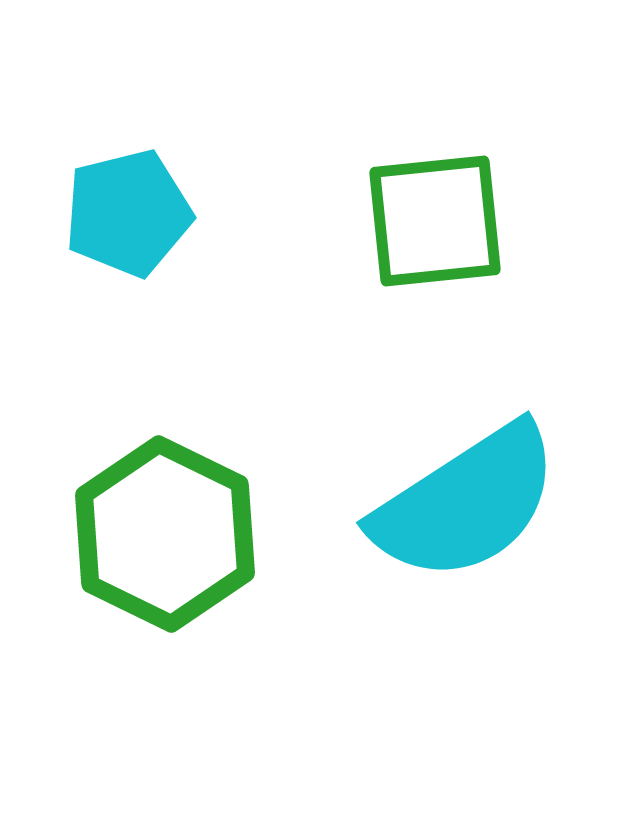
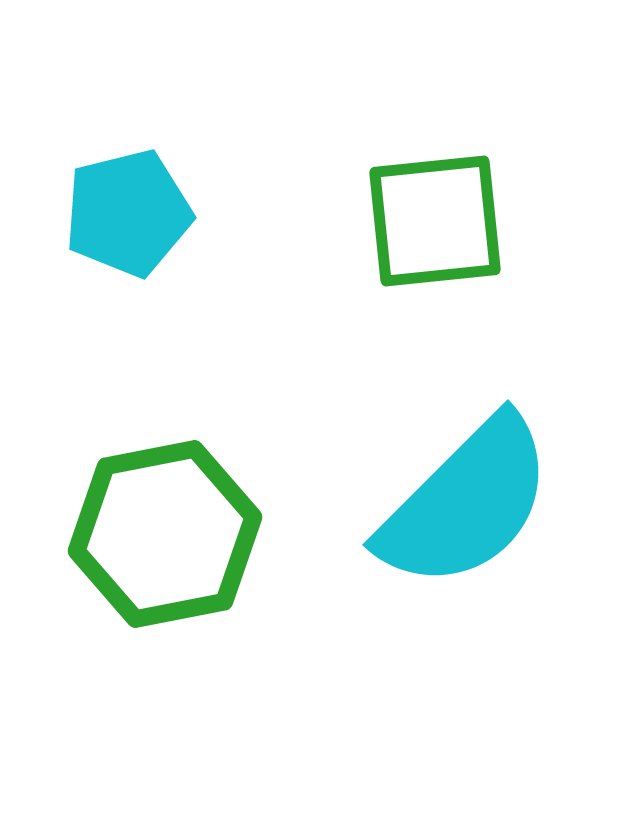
cyan semicircle: rotated 12 degrees counterclockwise
green hexagon: rotated 23 degrees clockwise
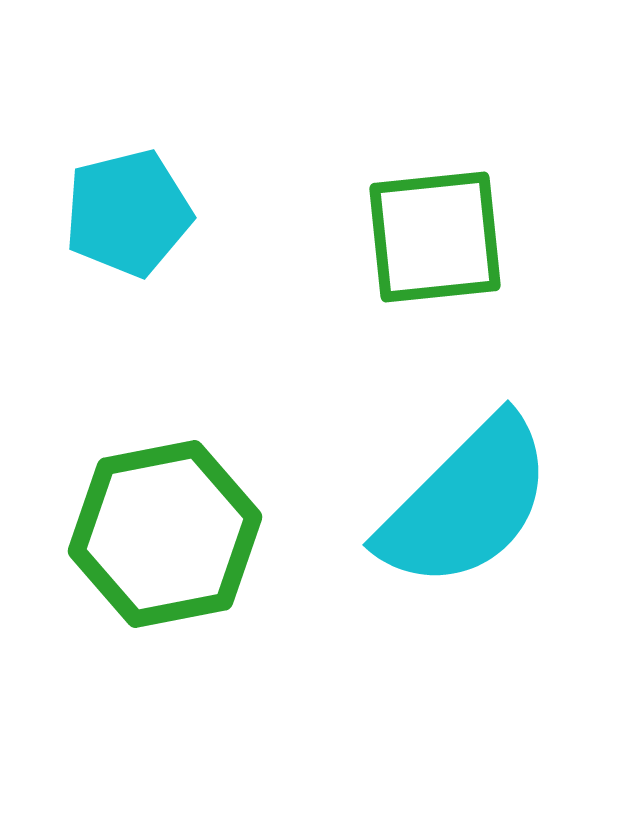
green square: moved 16 px down
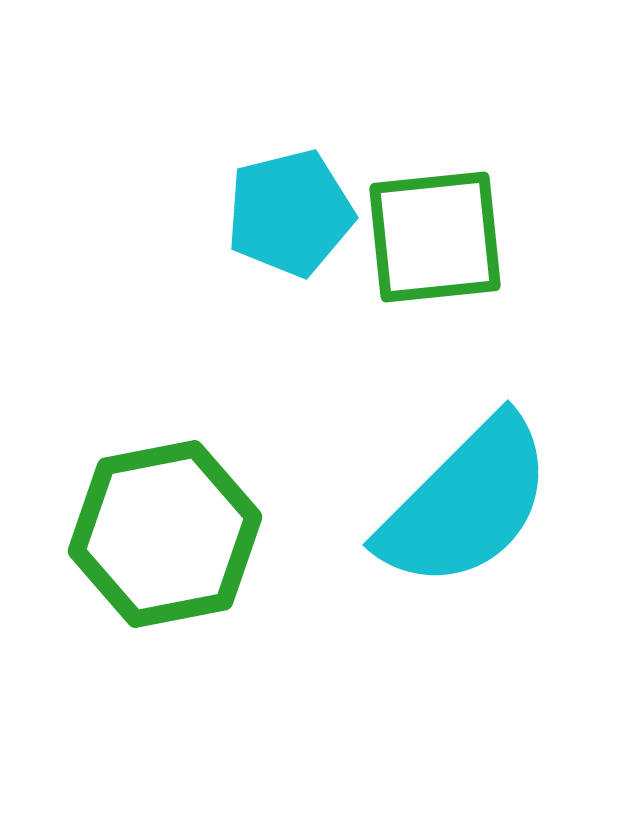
cyan pentagon: moved 162 px right
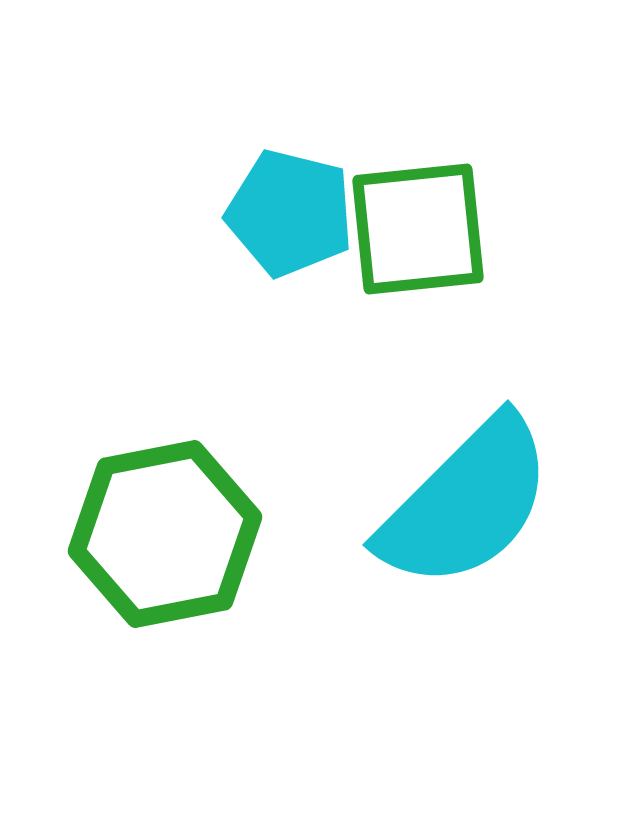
cyan pentagon: rotated 28 degrees clockwise
green square: moved 17 px left, 8 px up
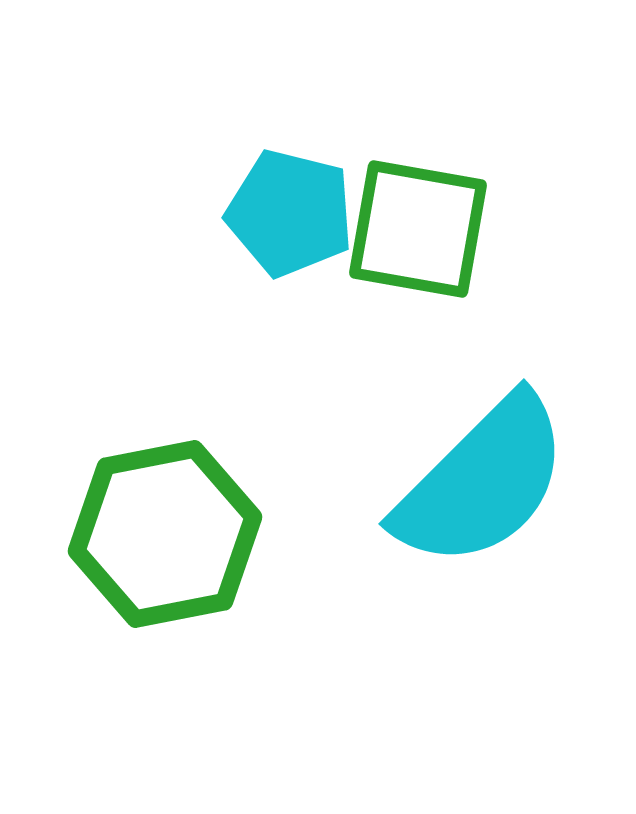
green square: rotated 16 degrees clockwise
cyan semicircle: moved 16 px right, 21 px up
